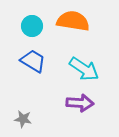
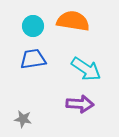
cyan circle: moved 1 px right
blue trapezoid: moved 2 px up; rotated 40 degrees counterclockwise
cyan arrow: moved 2 px right
purple arrow: moved 1 px down
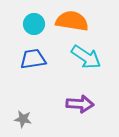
orange semicircle: moved 1 px left
cyan circle: moved 1 px right, 2 px up
cyan arrow: moved 12 px up
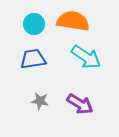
orange semicircle: moved 1 px right
purple arrow: rotated 28 degrees clockwise
gray star: moved 17 px right, 18 px up
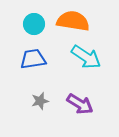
gray star: rotated 24 degrees counterclockwise
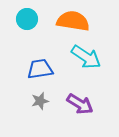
cyan circle: moved 7 px left, 5 px up
blue trapezoid: moved 7 px right, 10 px down
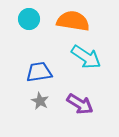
cyan circle: moved 2 px right
blue trapezoid: moved 1 px left, 3 px down
gray star: rotated 30 degrees counterclockwise
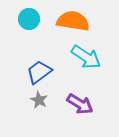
blue trapezoid: rotated 28 degrees counterclockwise
gray star: moved 1 px left, 1 px up
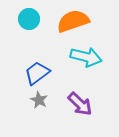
orange semicircle: rotated 28 degrees counterclockwise
cyan arrow: rotated 20 degrees counterclockwise
blue trapezoid: moved 2 px left, 1 px down
purple arrow: rotated 12 degrees clockwise
